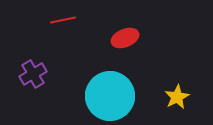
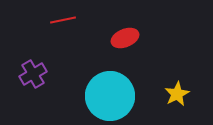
yellow star: moved 3 px up
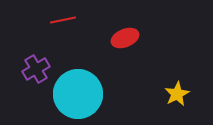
purple cross: moved 3 px right, 5 px up
cyan circle: moved 32 px left, 2 px up
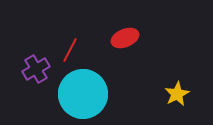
red line: moved 7 px right, 30 px down; rotated 50 degrees counterclockwise
cyan circle: moved 5 px right
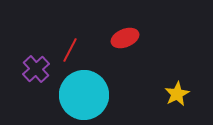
purple cross: rotated 12 degrees counterclockwise
cyan circle: moved 1 px right, 1 px down
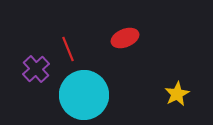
red line: moved 2 px left, 1 px up; rotated 50 degrees counterclockwise
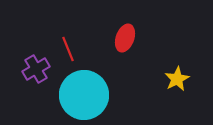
red ellipse: rotated 48 degrees counterclockwise
purple cross: rotated 12 degrees clockwise
yellow star: moved 15 px up
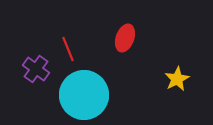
purple cross: rotated 24 degrees counterclockwise
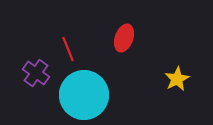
red ellipse: moved 1 px left
purple cross: moved 4 px down
